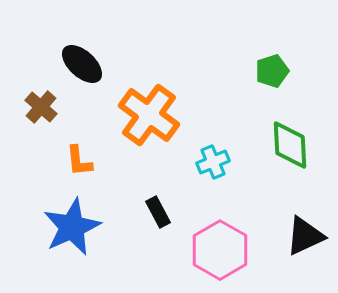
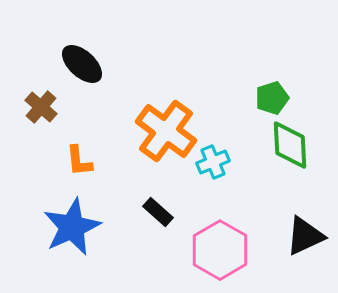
green pentagon: moved 27 px down
orange cross: moved 17 px right, 16 px down
black rectangle: rotated 20 degrees counterclockwise
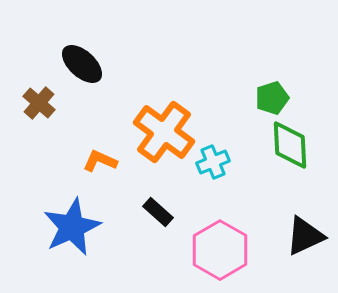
brown cross: moved 2 px left, 4 px up
orange cross: moved 2 px left, 1 px down
orange L-shape: moved 21 px right; rotated 120 degrees clockwise
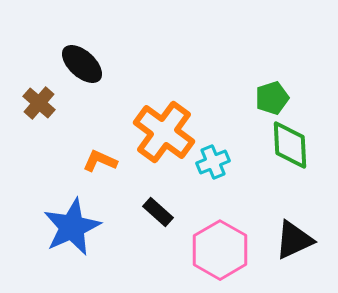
black triangle: moved 11 px left, 4 px down
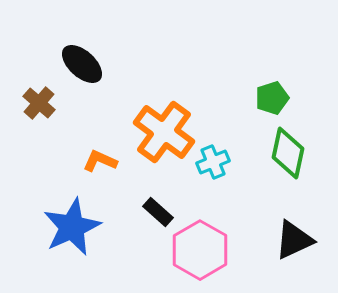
green diamond: moved 2 px left, 8 px down; rotated 15 degrees clockwise
pink hexagon: moved 20 px left
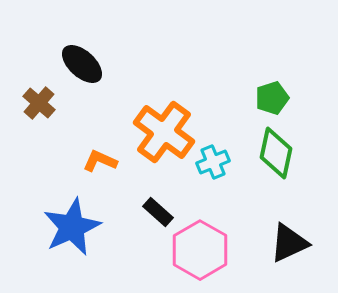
green diamond: moved 12 px left
black triangle: moved 5 px left, 3 px down
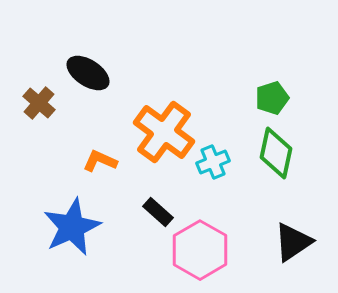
black ellipse: moved 6 px right, 9 px down; rotated 9 degrees counterclockwise
black triangle: moved 4 px right, 1 px up; rotated 9 degrees counterclockwise
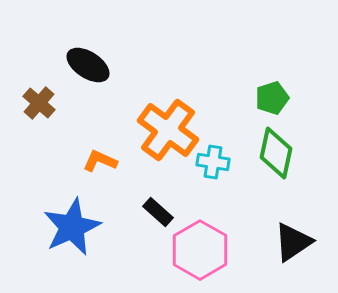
black ellipse: moved 8 px up
orange cross: moved 4 px right, 2 px up
cyan cross: rotated 32 degrees clockwise
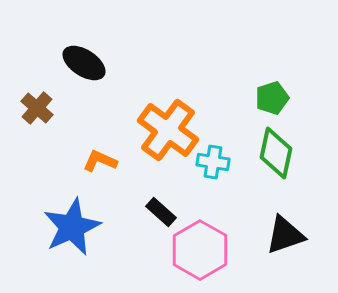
black ellipse: moved 4 px left, 2 px up
brown cross: moved 2 px left, 5 px down
black rectangle: moved 3 px right
black triangle: moved 8 px left, 7 px up; rotated 15 degrees clockwise
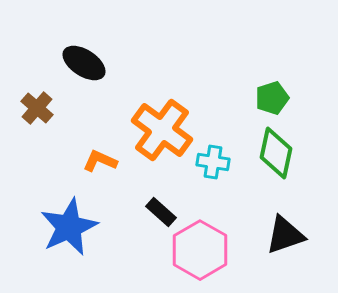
orange cross: moved 6 px left
blue star: moved 3 px left
